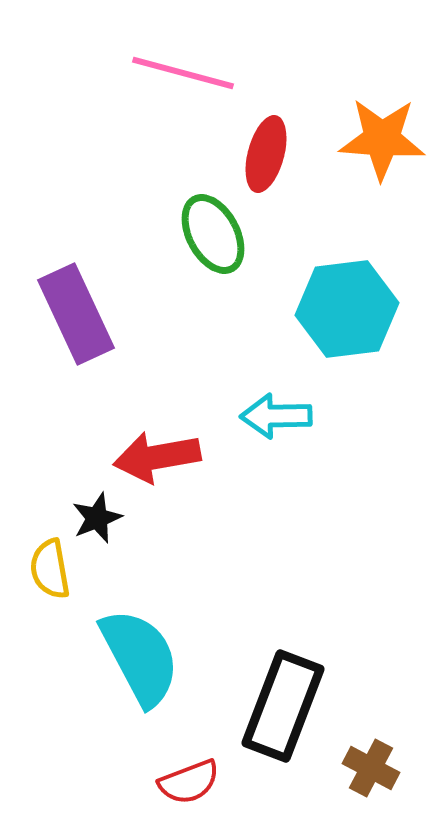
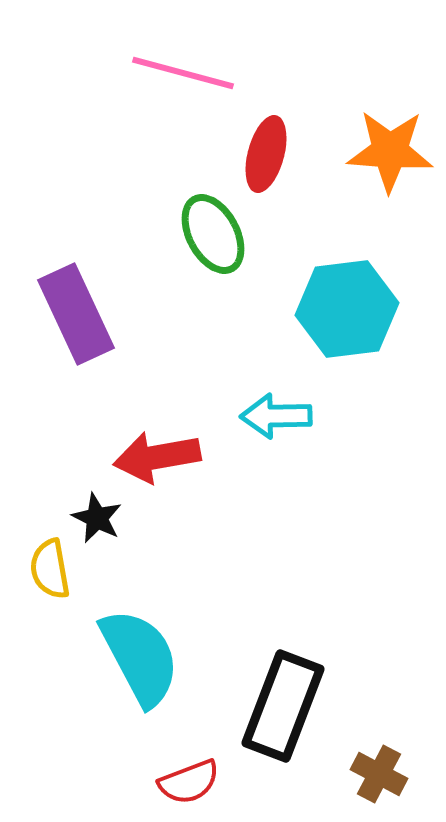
orange star: moved 8 px right, 12 px down
black star: rotated 24 degrees counterclockwise
brown cross: moved 8 px right, 6 px down
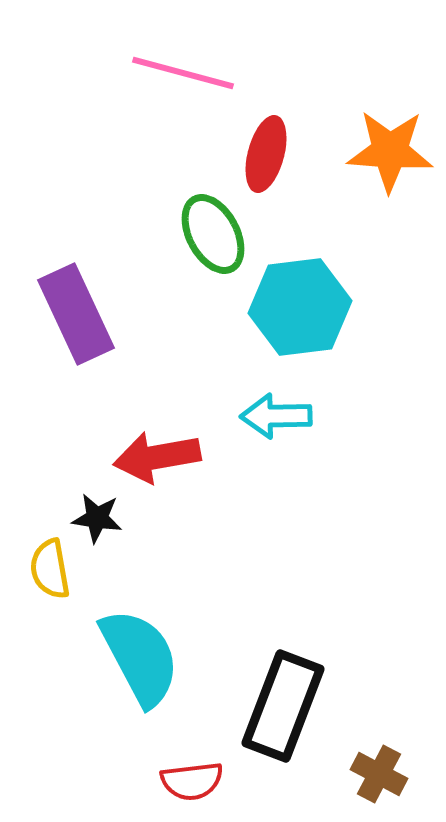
cyan hexagon: moved 47 px left, 2 px up
black star: rotated 18 degrees counterclockwise
red semicircle: moved 3 px right, 1 px up; rotated 14 degrees clockwise
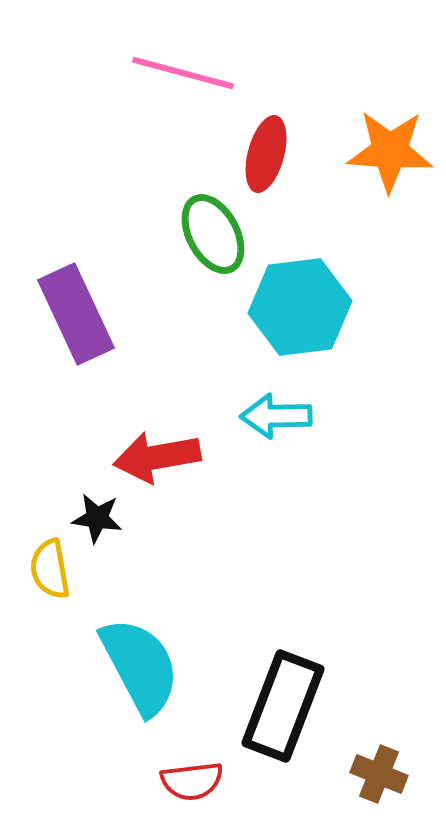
cyan semicircle: moved 9 px down
brown cross: rotated 6 degrees counterclockwise
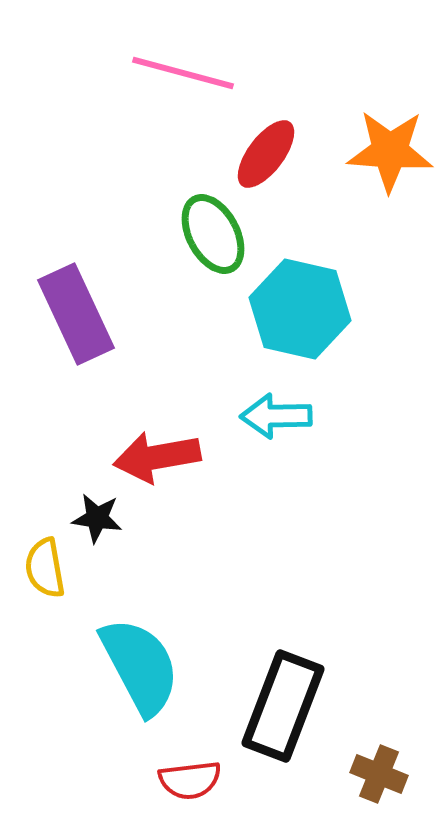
red ellipse: rotated 22 degrees clockwise
cyan hexagon: moved 2 px down; rotated 20 degrees clockwise
yellow semicircle: moved 5 px left, 1 px up
red semicircle: moved 2 px left, 1 px up
